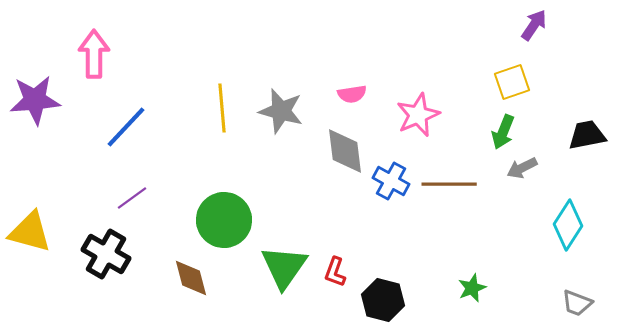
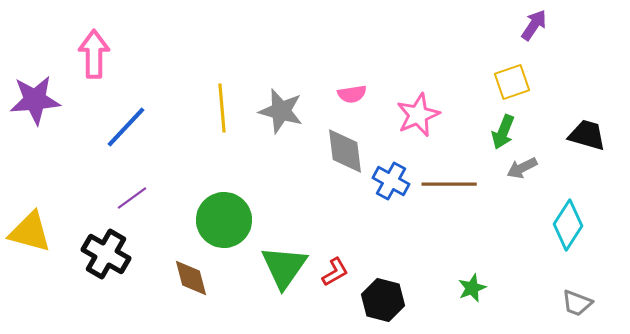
black trapezoid: rotated 27 degrees clockwise
red L-shape: rotated 140 degrees counterclockwise
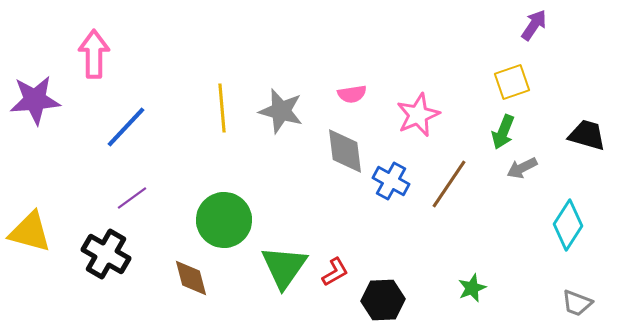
brown line: rotated 56 degrees counterclockwise
black hexagon: rotated 18 degrees counterclockwise
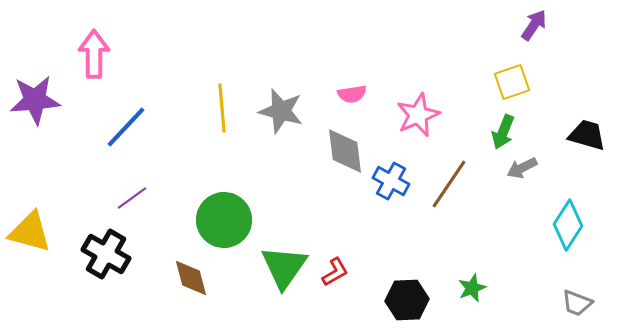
black hexagon: moved 24 px right
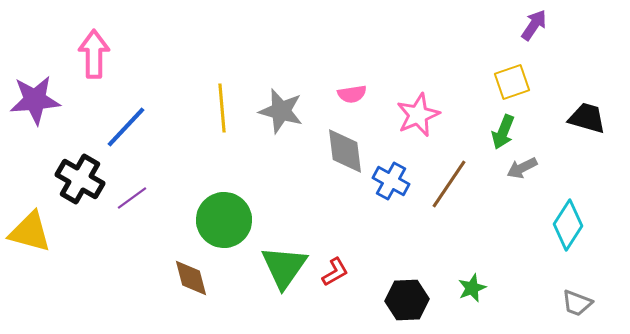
black trapezoid: moved 17 px up
black cross: moved 26 px left, 75 px up
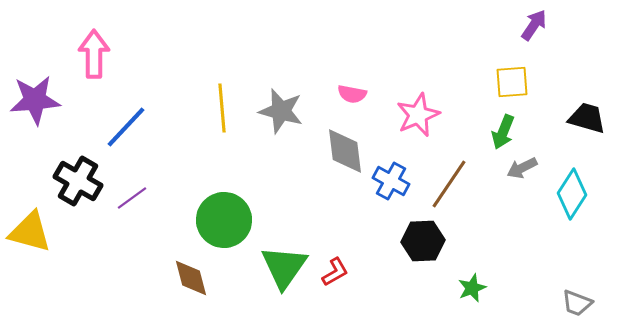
yellow square: rotated 15 degrees clockwise
pink semicircle: rotated 20 degrees clockwise
black cross: moved 2 px left, 2 px down
cyan diamond: moved 4 px right, 31 px up
black hexagon: moved 16 px right, 59 px up
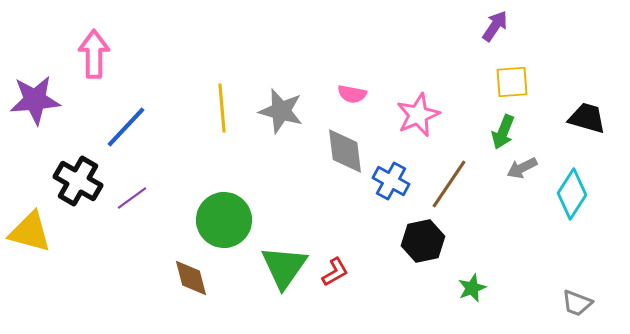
purple arrow: moved 39 px left, 1 px down
black hexagon: rotated 9 degrees counterclockwise
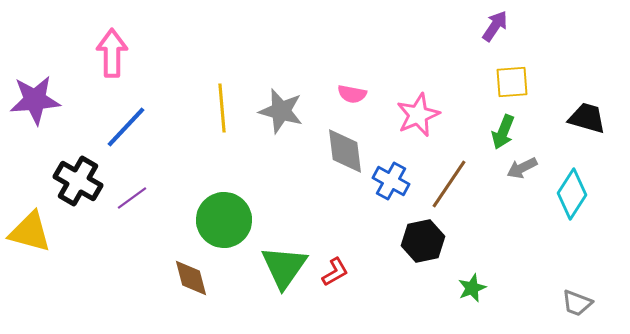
pink arrow: moved 18 px right, 1 px up
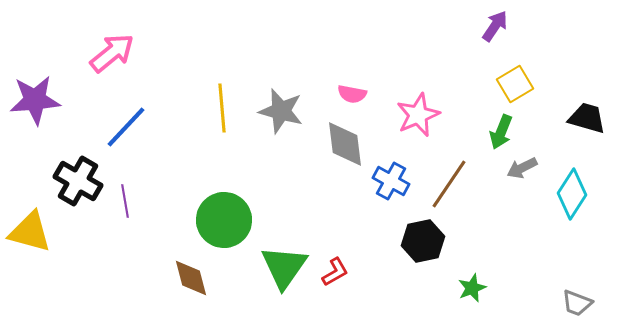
pink arrow: rotated 51 degrees clockwise
yellow square: moved 3 px right, 2 px down; rotated 27 degrees counterclockwise
green arrow: moved 2 px left
gray diamond: moved 7 px up
purple line: moved 7 px left, 3 px down; rotated 64 degrees counterclockwise
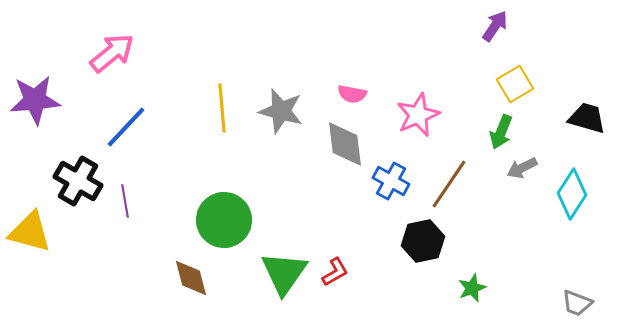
green triangle: moved 6 px down
